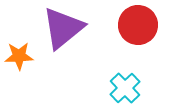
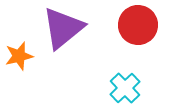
orange star: rotated 12 degrees counterclockwise
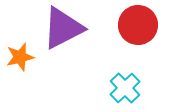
purple triangle: rotated 12 degrees clockwise
orange star: moved 1 px right, 1 px down
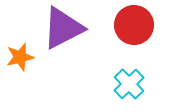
red circle: moved 4 px left
cyan cross: moved 4 px right, 4 px up
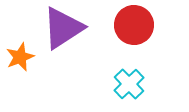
purple triangle: rotated 6 degrees counterclockwise
orange star: rotated 8 degrees counterclockwise
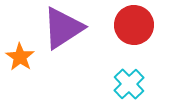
orange star: rotated 16 degrees counterclockwise
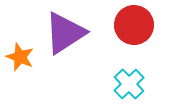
purple triangle: moved 2 px right, 5 px down
orange star: rotated 12 degrees counterclockwise
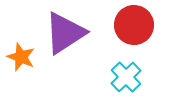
orange star: moved 1 px right
cyan cross: moved 3 px left, 7 px up
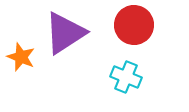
cyan cross: rotated 24 degrees counterclockwise
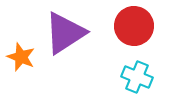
red circle: moved 1 px down
cyan cross: moved 11 px right
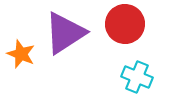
red circle: moved 9 px left, 2 px up
orange star: moved 3 px up
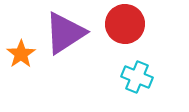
orange star: rotated 16 degrees clockwise
